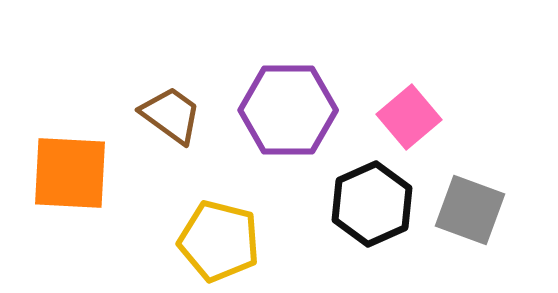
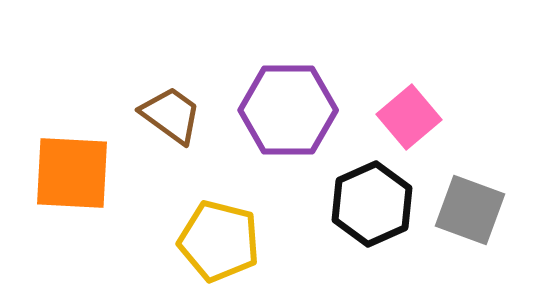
orange square: moved 2 px right
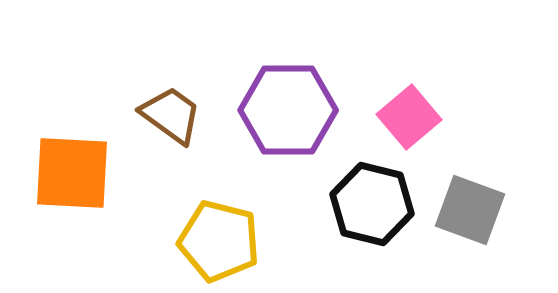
black hexagon: rotated 22 degrees counterclockwise
